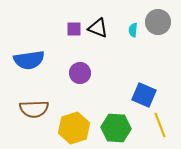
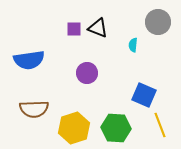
cyan semicircle: moved 15 px down
purple circle: moved 7 px right
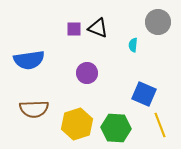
blue square: moved 1 px up
yellow hexagon: moved 3 px right, 4 px up
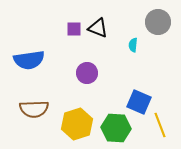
blue square: moved 5 px left, 8 px down
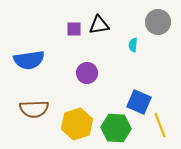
black triangle: moved 1 px right, 3 px up; rotated 30 degrees counterclockwise
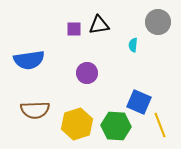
brown semicircle: moved 1 px right, 1 px down
green hexagon: moved 2 px up
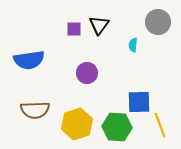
black triangle: rotated 45 degrees counterclockwise
blue square: rotated 25 degrees counterclockwise
green hexagon: moved 1 px right, 1 px down
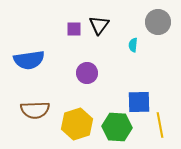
yellow line: rotated 10 degrees clockwise
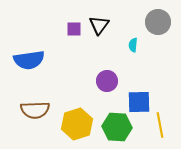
purple circle: moved 20 px right, 8 px down
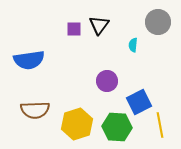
blue square: rotated 25 degrees counterclockwise
